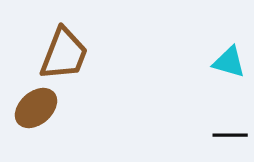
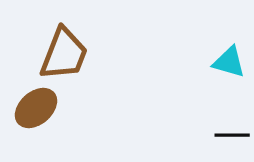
black line: moved 2 px right
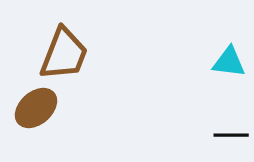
cyan triangle: rotated 9 degrees counterclockwise
black line: moved 1 px left
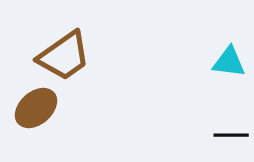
brown trapezoid: moved 2 px down; rotated 34 degrees clockwise
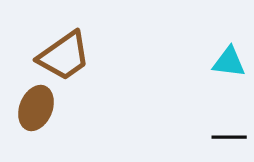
brown ellipse: rotated 27 degrees counterclockwise
black line: moved 2 px left, 2 px down
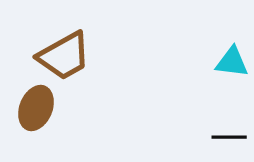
brown trapezoid: rotated 6 degrees clockwise
cyan triangle: moved 3 px right
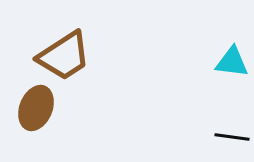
brown trapezoid: rotated 4 degrees counterclockwise
black line: moved 3 px right; rotated 8 degrees clockwise
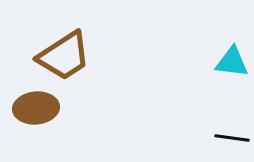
brown ellipse: rotated 63 degrees clockwise
black line: moved 1 px down
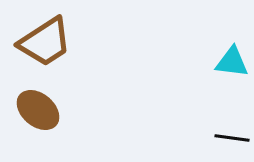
brown trapezoid: moved 19 px left, 14 px up
brown ellipse: moved 2 px right, 2 px down; rotated 45 degrees clockwise
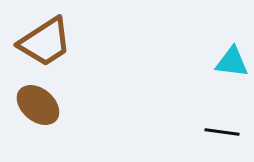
brown ellipse: moved 5 px up
black line: moved 10 px left, 6 px up
